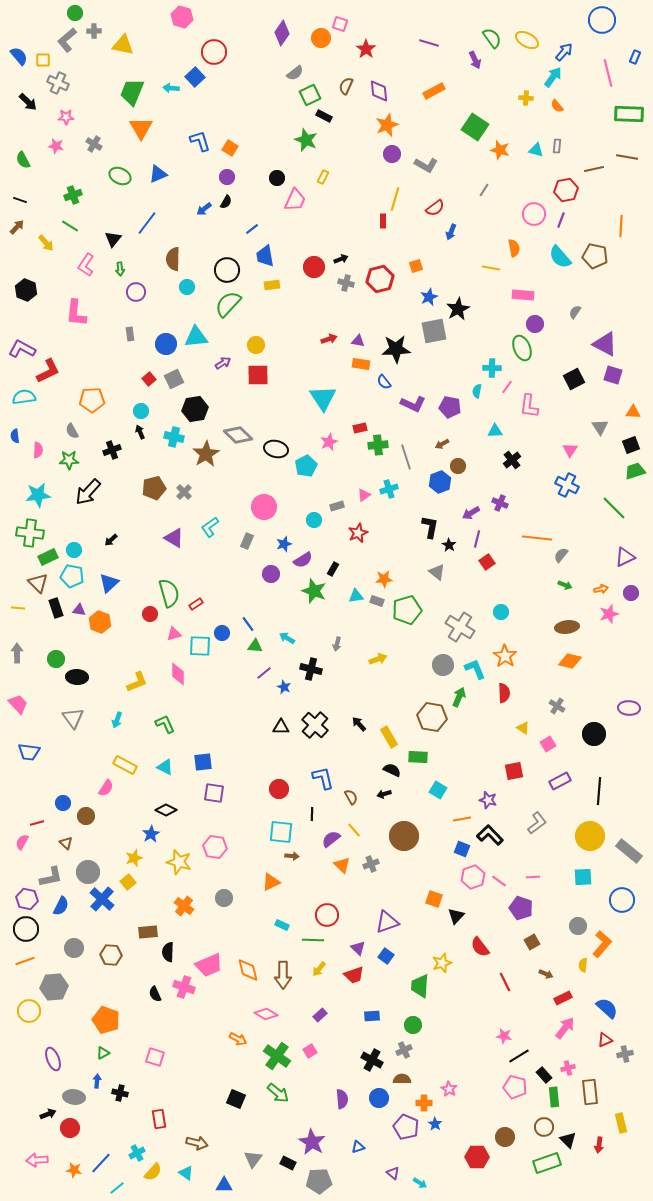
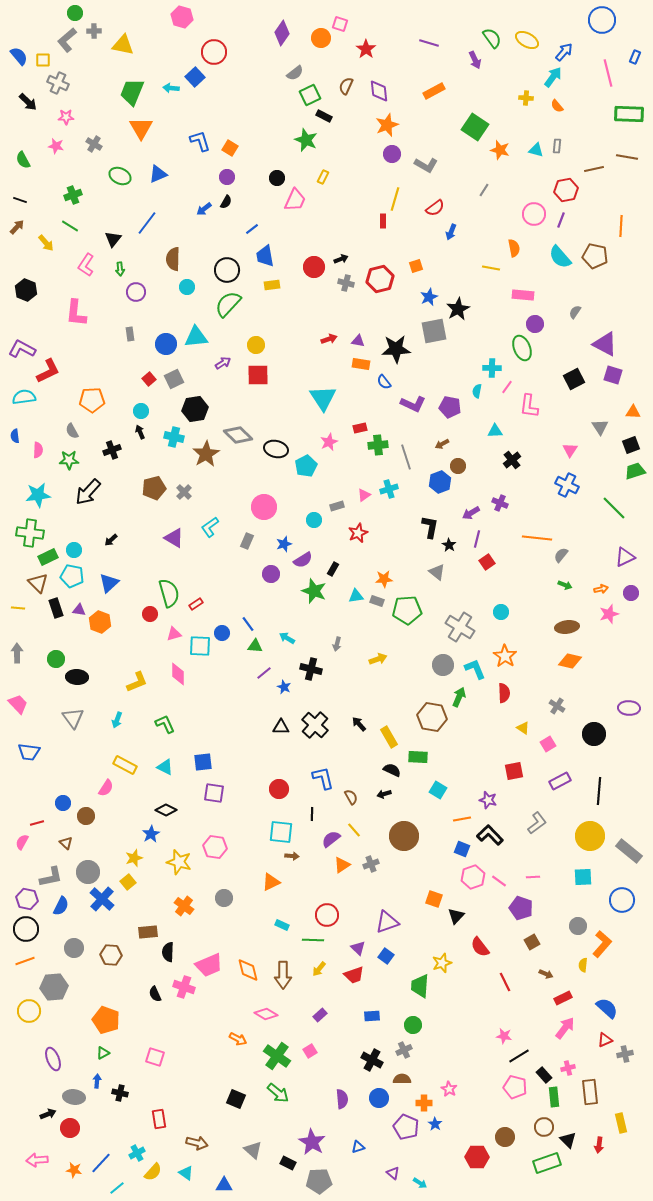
green pentagon at (407, 610): rotated 12 degrees clockwise
orange triangle at (342, 865): rotated 42 degrees clockwise
gray triangle at (253, 1159): moved 9 px up; rotated 24 degrees counterclockwise
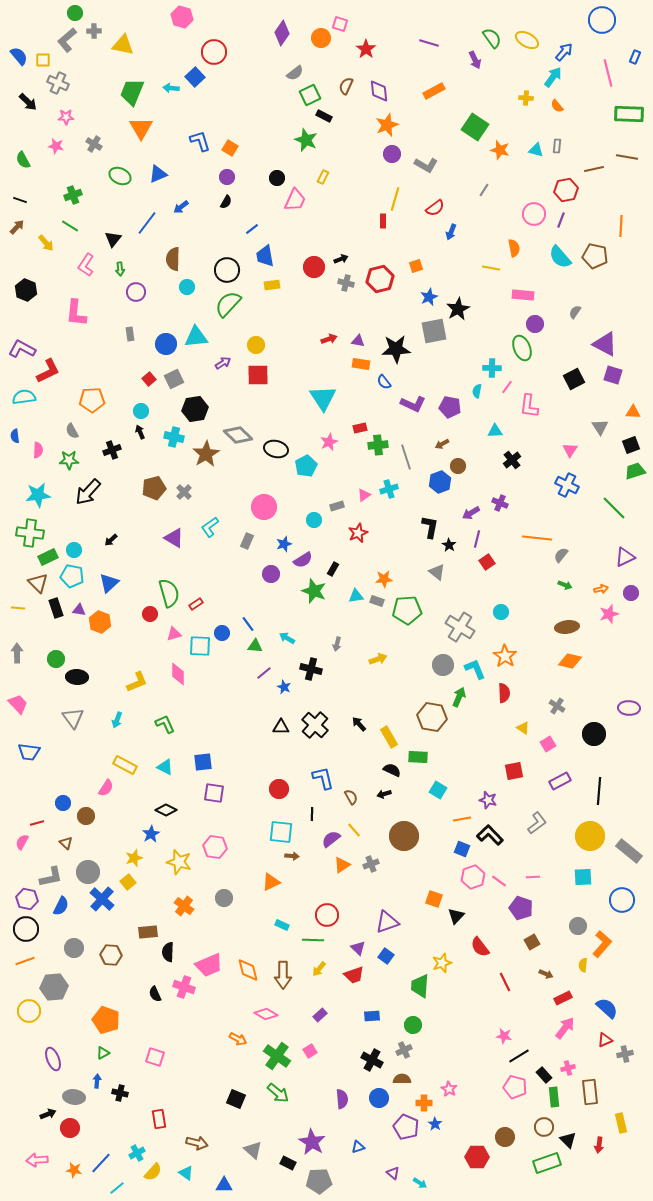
blue arrow at (204, 209): moved 23 px left, 2 px up
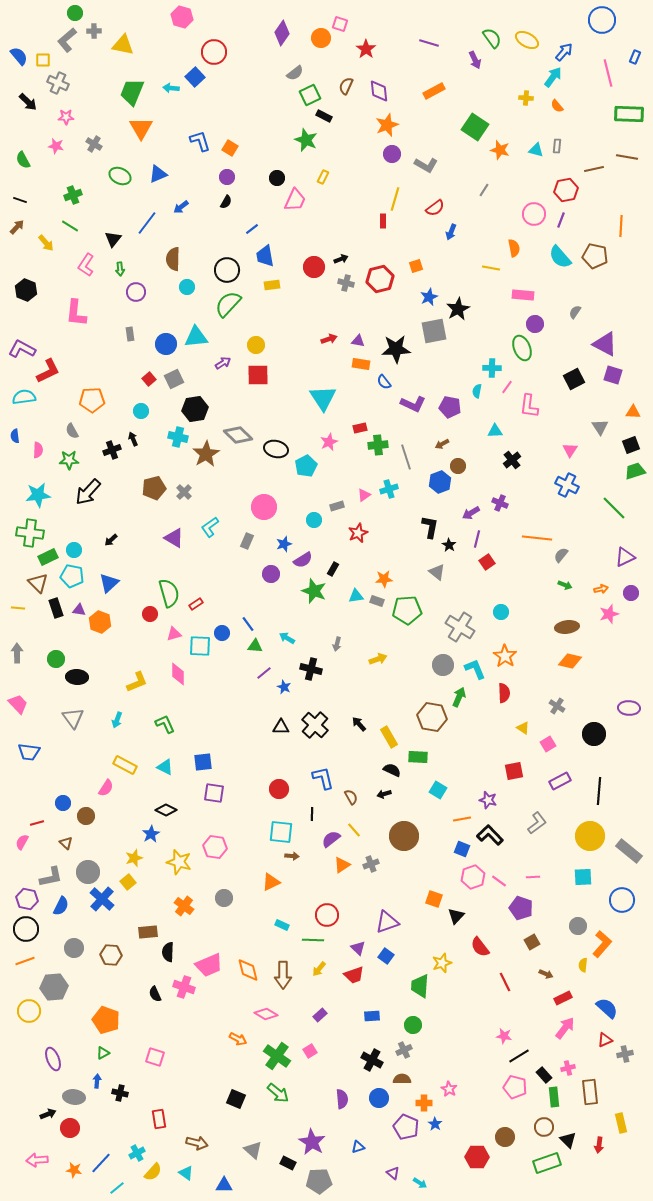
black arrow at (140, 432): moved 7 px left, 7 px down
cyan cross at (174, 437): moved 4 px right
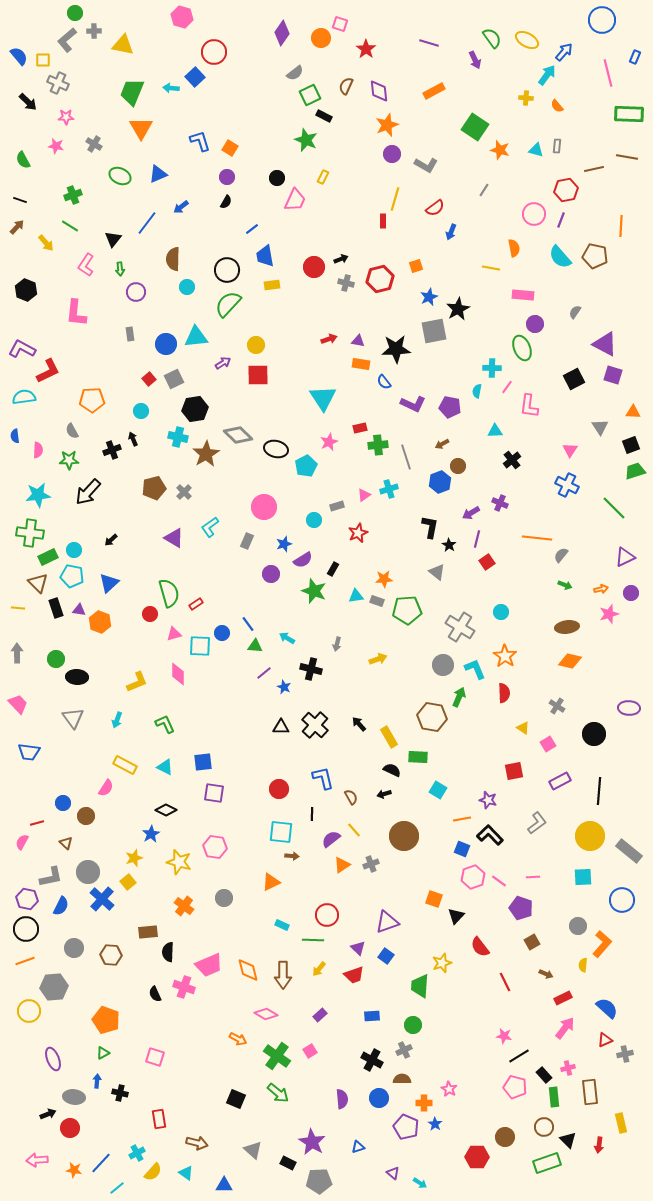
cyan arrow at (553, 77): moved 6 px left, 2 px up
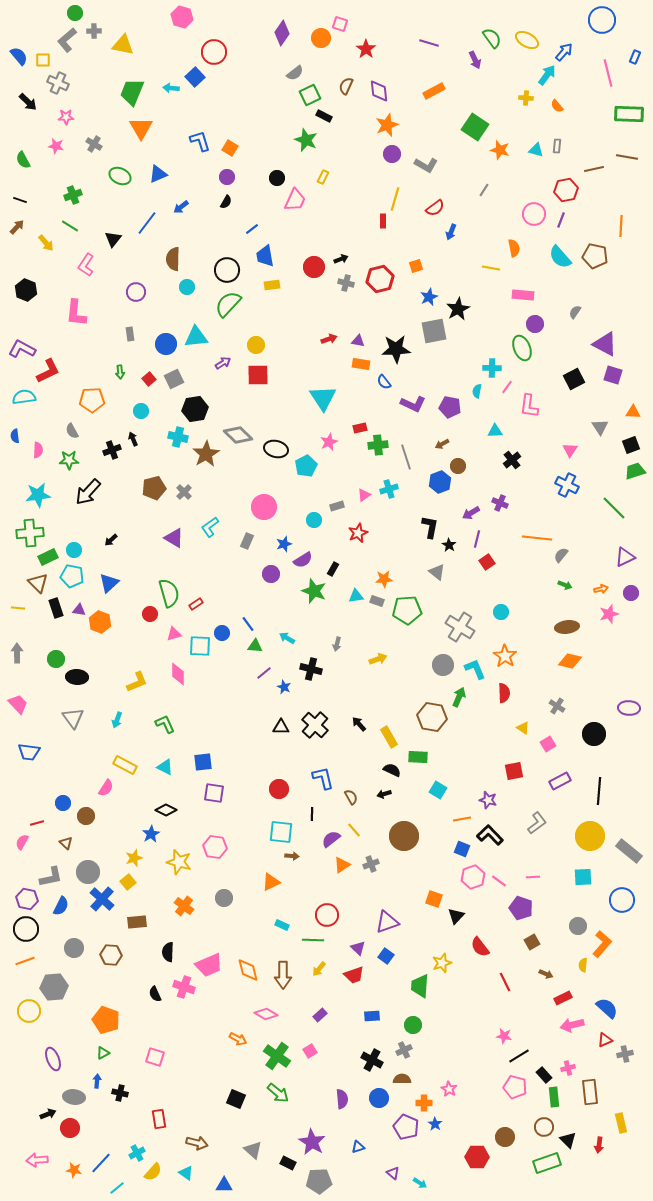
green arrow at (120, 269): moved 103 px down
green cross at (30, 533): rotated 12 degrees counterclockwise
brown rectangle at (148, 932): moved 11 px left, 10 px up
pink arrow at (565, 1028): moved 7 px right, 3 px up; rotated 140 degrees counterclockwise
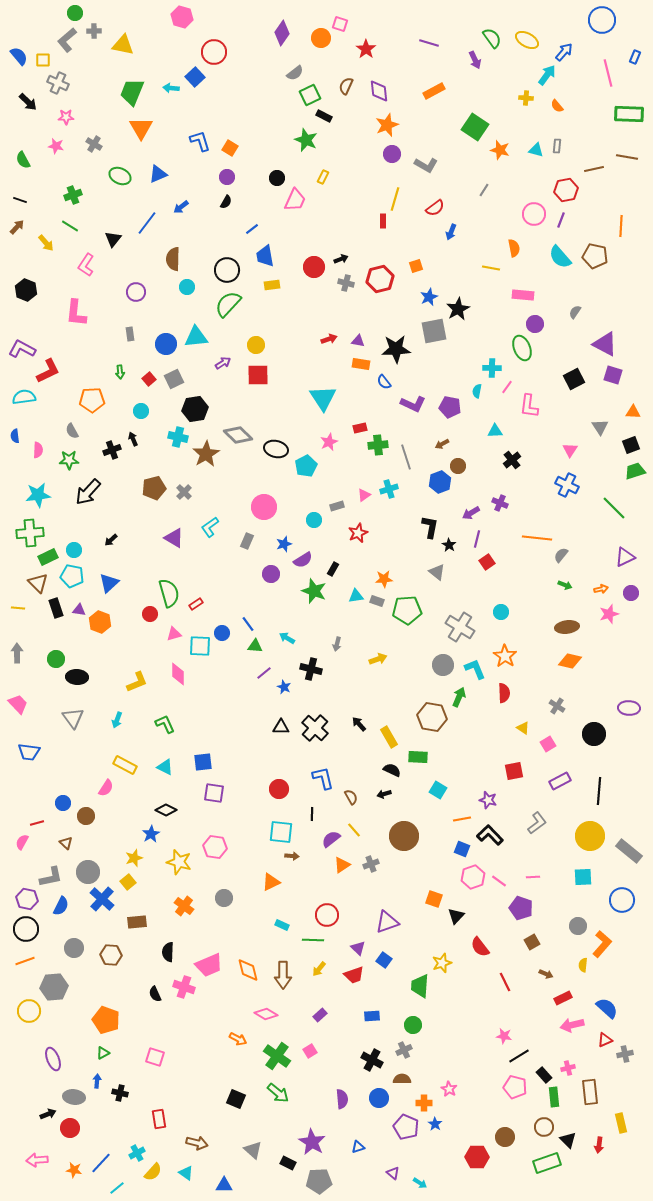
black cross at (315, 725): moved 3 px down
blue square at (386, 956): moved 2 px left, 4 px down
